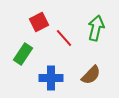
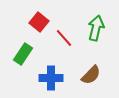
red square: rotated 24 degrees counterclockwise
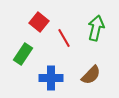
red line: rotated 12 degrees clockwise
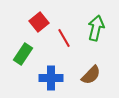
red square: rotated 12 degrees clockwise
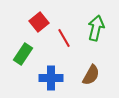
brown semicircle: rotated 15 degrees counterclockwise
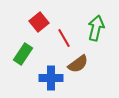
brown semicircle: moved 13 px left, 11 px up; rotated 25 degrees clockwise
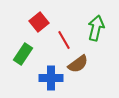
red line: moved 2 px down
